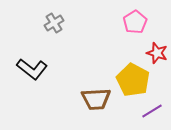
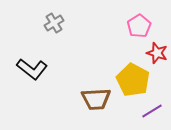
pink pentagon: moved 4 px right, 4 px down
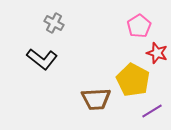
gray cross: rotated 30 degrees counterclockwise
black L-shape: moved 10 px right, 10 px up
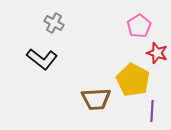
purple line: rotated 55 degrees counterclockwise
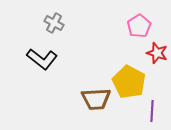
yellow pentagon: moved 4 px left, 2 px down
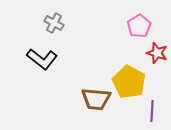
brown trapezoid: rotated 8 degrees clockwise
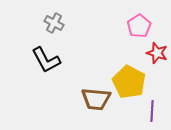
black L-shape: moved 4 px right, 1 px down; rotated 24 degrees clockwise
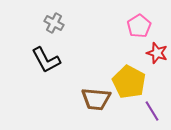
purple line: rotated 35 degrees counterclockwise
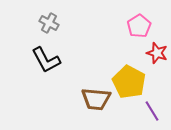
gray cross: moved 5 px left
